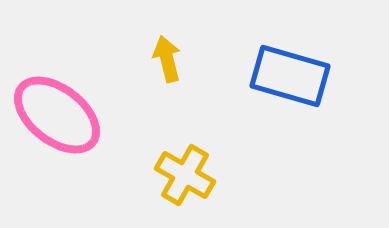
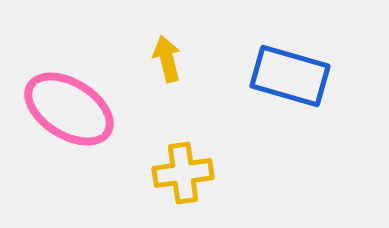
pink ellipse: moved 12 px right, 6 px up; rotated 6 degrees counterclockwise
yellow cross: moved 2 px left, 2 px up; rotated 38 degrees counterclockwise
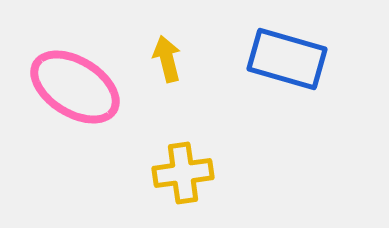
blue rectangle: moved 3 px left, 17 px up
pink ellipse: moved 6 px right, 22 px up
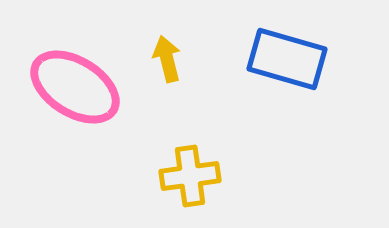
yellow cross: moved 7 px right, 3 px down
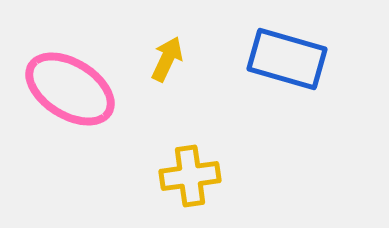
yellow arrow: rotated 39 degrees clockwise
pink ellipse: moved 5 px left, 2 px down
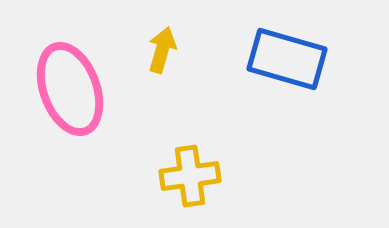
yellow arrow: moved 5 px left, 9 px up; rotated 9 degrees counterclockwise
pink ellipse: rotated 38 degrees clockwise
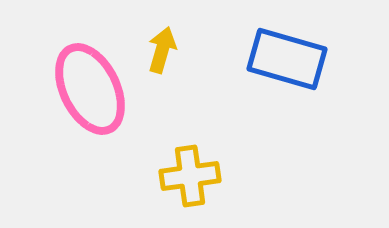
pink ellipse: moved 20 px right; rotated 6 degrees counterclockwise
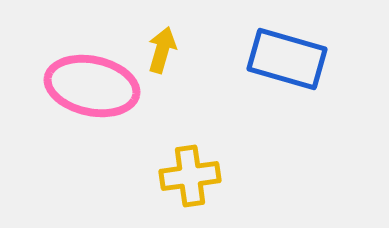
pink ellipse: moved 2 px right, 3 px up; rotated 52 degrees counterclockwise
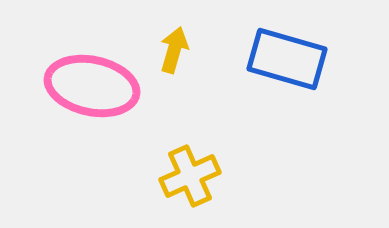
yellow arrow: moved 12 px right
yellow cross: rotated 16 degrees counterclockwise
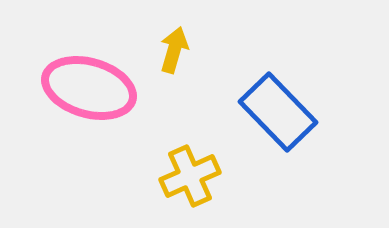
blue rectangle: moved 9 px left, 53 px down; rotated 30 degrees clockwise
pink ellipse: moved 3 px left, 2 px down; rotated 4 degrees clockwise
